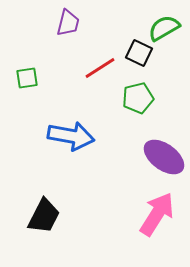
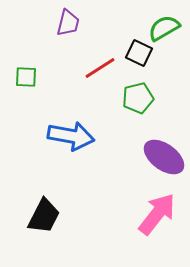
green square: moved 1 px left, 1 px up; rotated 10 degrees clockwise
pink arrow: rotated 6 degrees clockwise
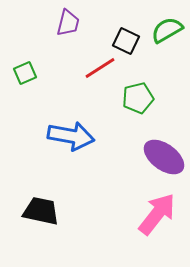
green semicircle: moved 3 px right, 2 px down
black square: moved 13 px left, 12 px up
green square: moved 1 px left, 4 px up; rotated 25 degrees counterclockwise
black trapezoid: moved 3 px left, 5 px up; rotated 105 degrees counterclockwise
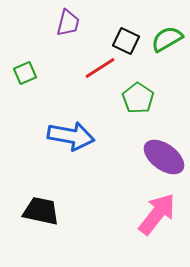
green semicircle: moved 9 px down
green pentagon: rotated 24 degrees counterclockwise
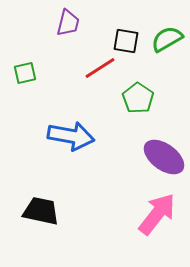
black square: rotated 16 degrees counterclockwise
green square: rotated 10 degrees clockwise
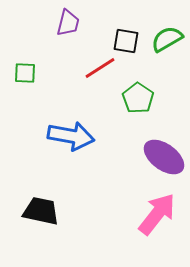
green square: rotated 15 degrees clockwise
